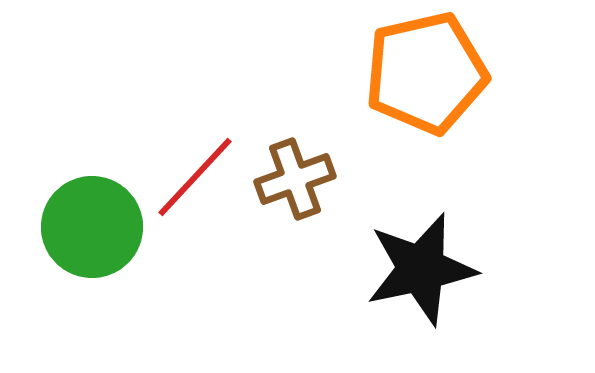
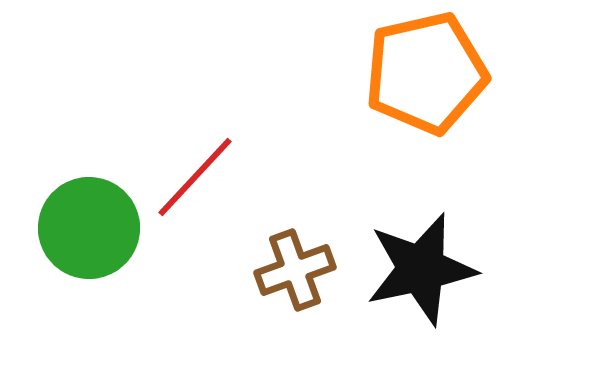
brown cross: moved 91 px down
green circle: moved 3 px left, 1 px down
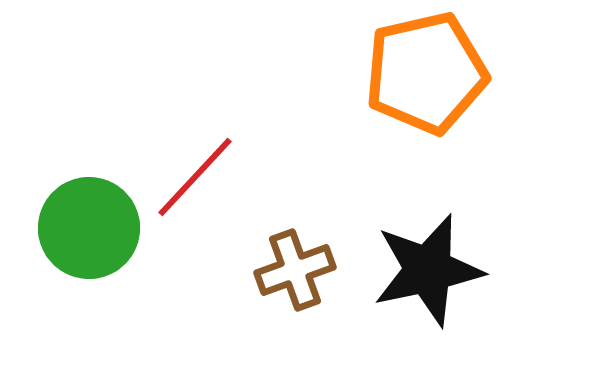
black star: moved 7 px right, 1 px down
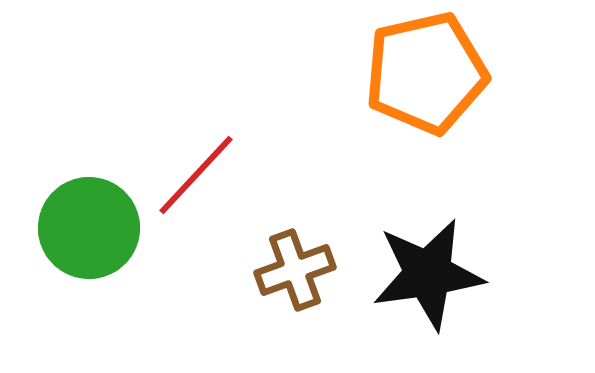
red line: moved 1 px right, 2 px up
black star: moved 4 px down; rotated 4 degrees clockwise
